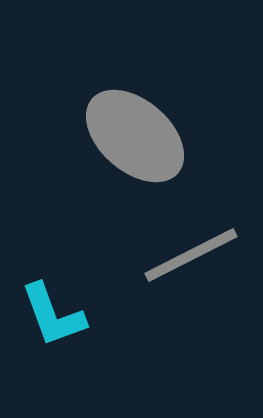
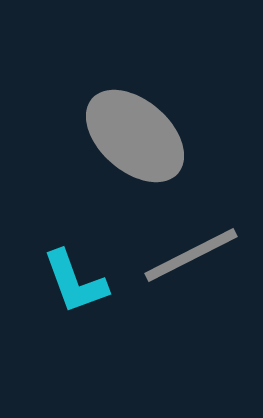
cyan L-shape: moved 22 px right, 33 px up
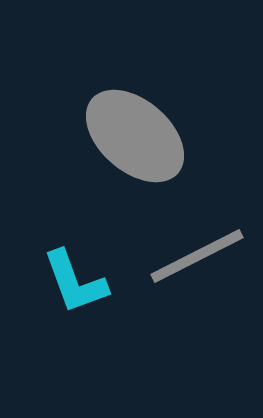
gray line: moved 6 px right, 1 px down
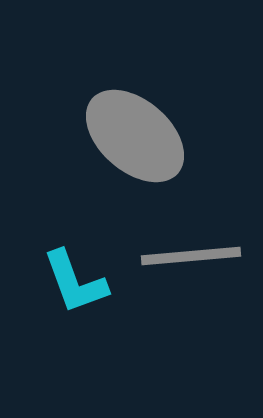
gray line: moved 6 px left; rotated 22 degrees clockwise
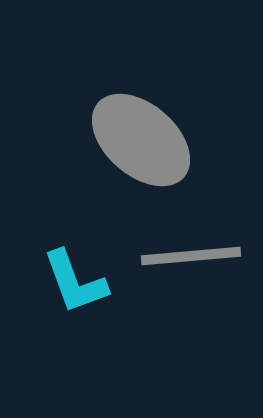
gray ellipse: moved 6 px right, 4 px down
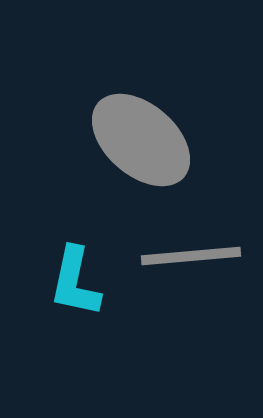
cyan L-shape: rotated 32 degrees clockwise
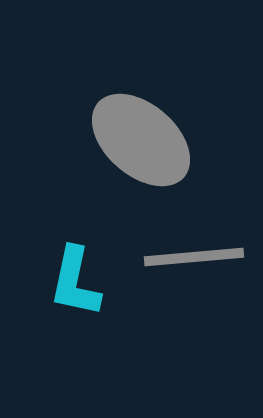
gray line: moved 3 px right, 1 px down
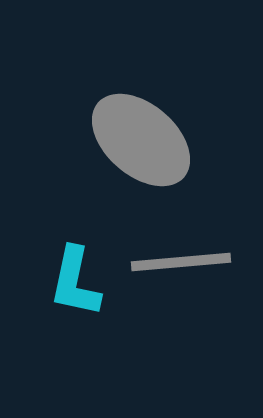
gray line: moved 13 px left, 5 px down
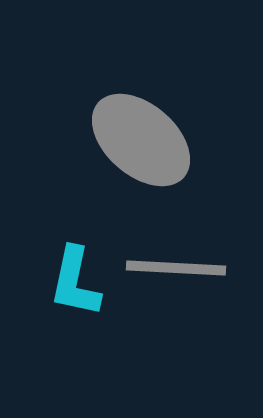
gray line: moved 5 px left, 6 px down; rotated 8 degrees clockwise
